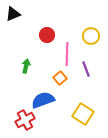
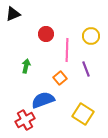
red circle: moved 1 px left, 1 px up
pink line: moved 4 px up
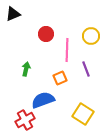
green arrow: moved 3 px down
orange square: rotated 16 degrees clockwise
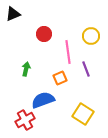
red circle: moved 2 px left
pink line: moved 1 px right, 2 px down; rotated 10 degrees counterclockwise
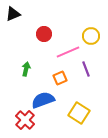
pink line: rotated 75 degrees clockwise
yellow square: moved 4 px left, 1 px up
red cross: rotated 18 degrees counterclockwise
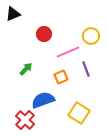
green arrow: rotated 32 degrees clockwise
orange square: moved 1 px right, 1 px up
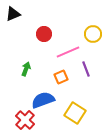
yellow circle: moved 2 px right, 2 px up
green arrow: rotated 24 degrees counterclockwise
yellow square: moved 4 px left
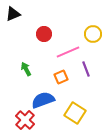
green arrow: rotated 48 degrees counterclockwise
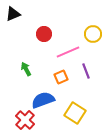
purple line: moved 2 px down
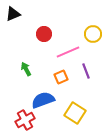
red cross: rotated 18 degrees clockwise
